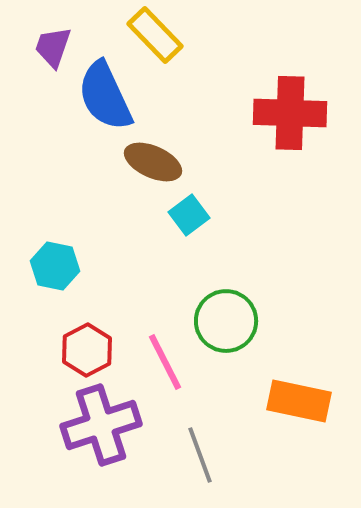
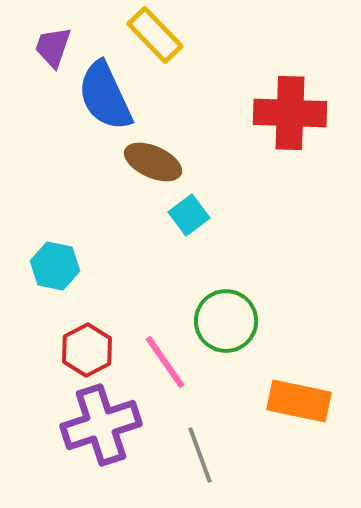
pink line: rotated 8 degrees counterclockwise
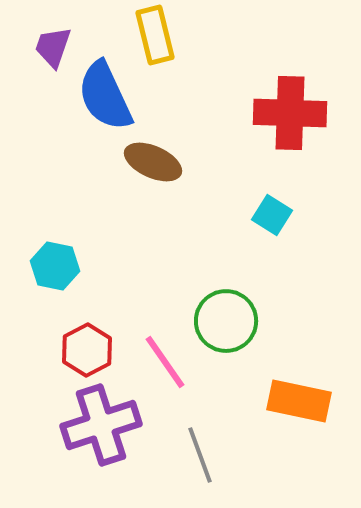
yellow rectangle: rotated 30 degrees clockwise
cyan square: moved 83 px right; rotated 21 degrees counterclockwise
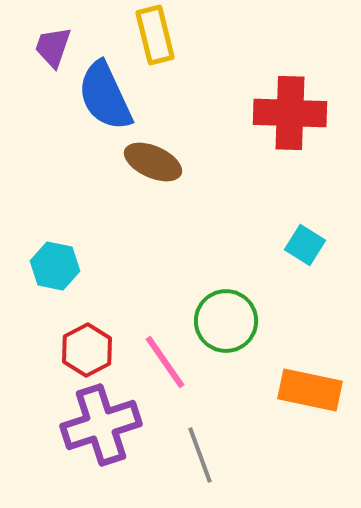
cyan square: moved 33 px right, 30 px down
orange rectangle: moved 11 px right, 11 px up
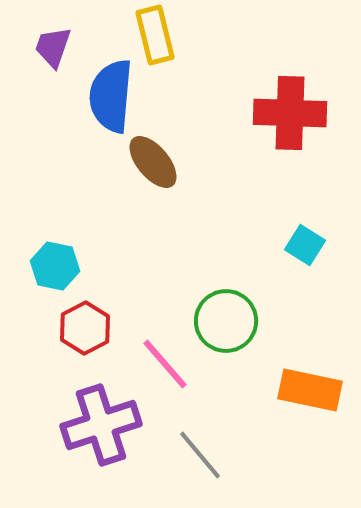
blue semicircle: moved 6 px right; rotated 30 degrees clockwise
brown ellipse: rotated 26 degrees clockwise
red hexagon: moved 2 px left, 22 px up
pink line: moved 2 px down; rotated 6 degrees counterclockwise
gray line: rotated 20 degrees counterclockwise
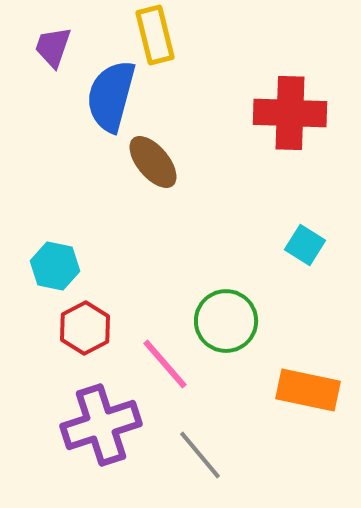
blue semicircle: rotated 10 degrees clockwise
orange rectangle: moved 2 px left
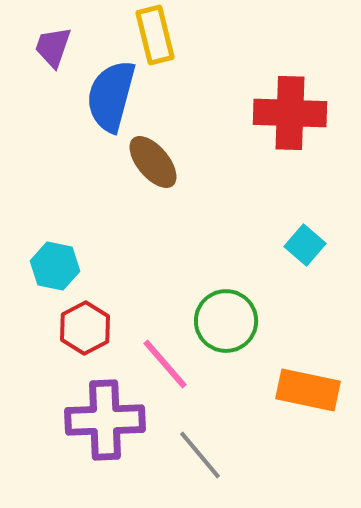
cyan square: rotated 9 degrees clockwise
purple cross: moved 4 px right, 5 px up; rotated 16 degrees clockwise
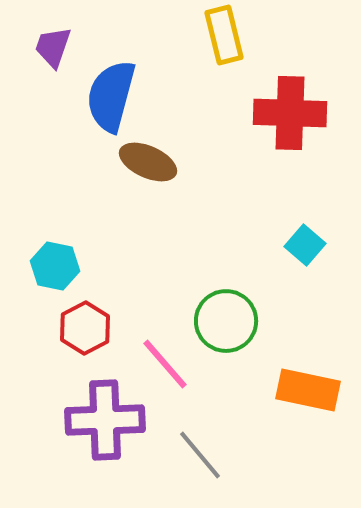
yellow rectangle: moved 69 px right
brown ellipse: moved 5 px left; rotated 26 degrees counterclockwise
